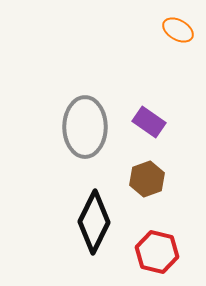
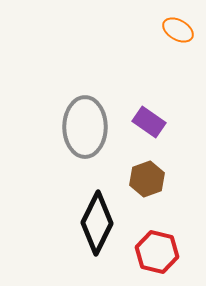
black diamond: moved 3 px right, 1 px down
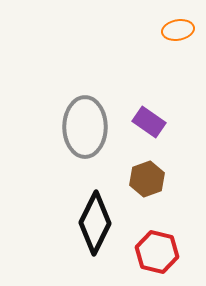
orange ellipse: rotated 40 degrees counterclockwise
black diamond: moved 2 px left
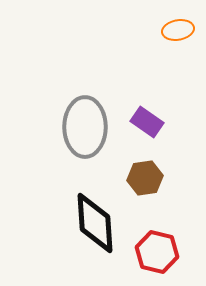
purple rectangle: moved 2 px left
brown hexagon: moved 2 px left, 1 px up; rotated 12 degrees clockwise
black diamond: rotated 30 degrees counterclockwise
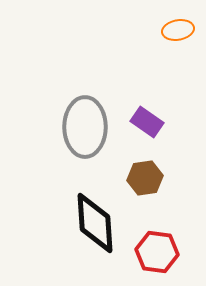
red hexagon: rotated 6 degrees counterclockwise
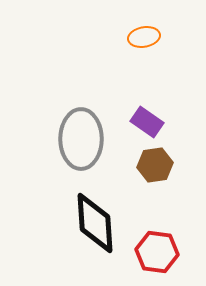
orange ellipse: moved 34 px left, 7 px down
gray ellipse: moved 4 px left, 12 px down
brown hexagon: moved 10 px right, 13 px up
